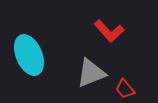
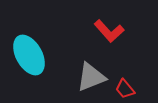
cyan ellipse: rotated 6 degrees counterclockwise
gray triangle: moved 4 px down
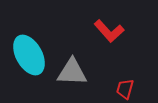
gray triangle: moved 19 px left, 5 px up; rotated 24 degrees clockwise
red trapezoid: rotated 55 degrees clockwise
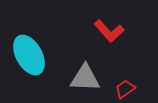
gray triangle: moved 13 px right, 6 px down
red trapezoid: rotated 40 degrees clockwise
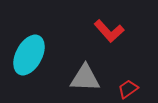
cyan ellipse: rotated 57 degrees clockwise
red trapezoid: moved 3 px right
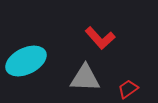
red L-shape: moved 9 px left, 7 px down
cyan ellipse: moved 3 px left, 6 px down; rotated 36 degrees clockwise
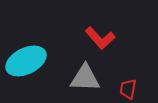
red trapezoid: rotated 45 degrees counterclockwise
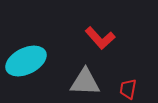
gray triangle: moved 4 px down
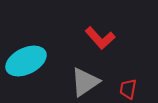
gray triangle: rotated 36 degrees counterclockwise
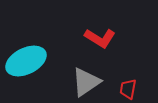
red L-shape: rotated 16 degrees counterclockwise
gray triangle: moved 1 px right
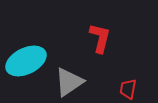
red L-shape: rotated 108 degrees counterclockwise
gray triangle: moved 17 px left
